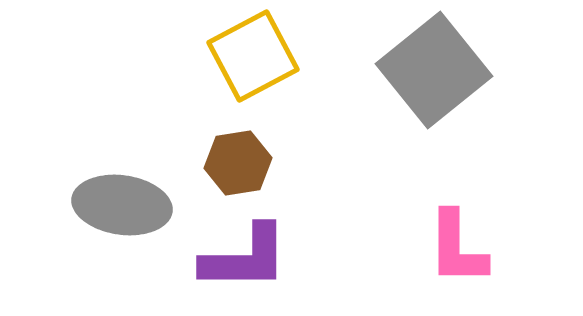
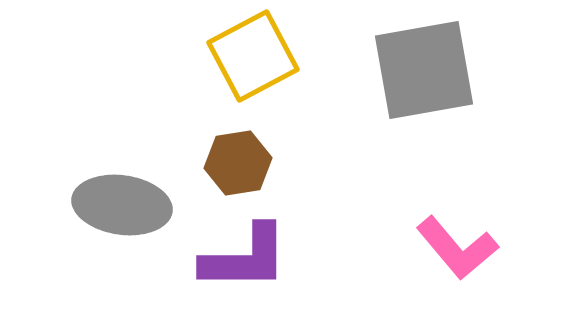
gray square: moved 10 px left; rotated 29 degrees clockwise
pink L-shape: rotated 40 degrees counterclockwise
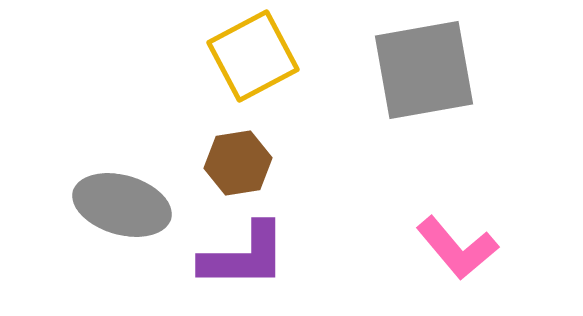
gray ellipse: rotated 8 degrees clockwise
purple L-shape: moved 1 px left, 2 px up
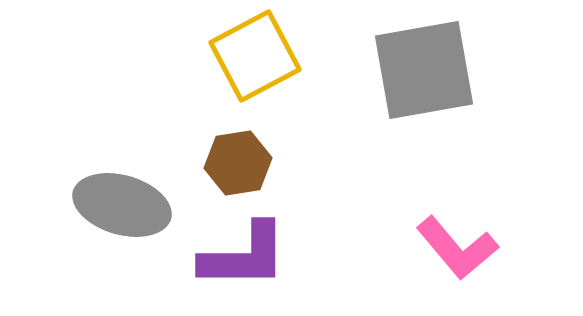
yellow square: moved 2 px right
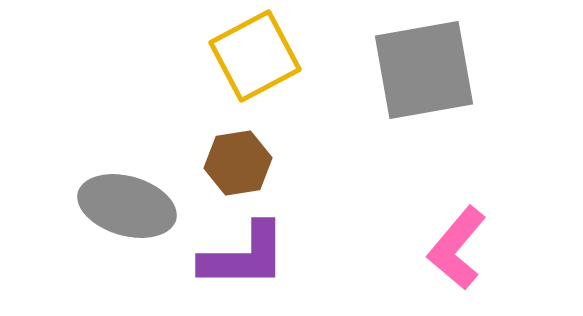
gray ellipse: moved 5 px right, 1 px down
pink L-shape: rotated 80 degrees clockwise
